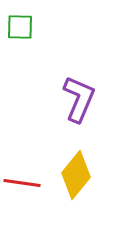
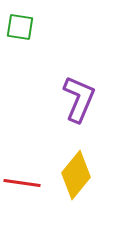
green square: rotated 8 degrees clockwise
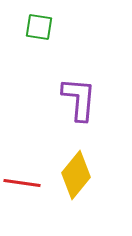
green square: moved 19 px right
purple L-shape: rotated 18 degrees counterclockwise
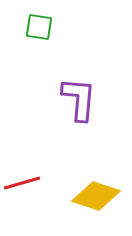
yellow diamond: moved 20 px right, 21 px down; rotated 69 degrees clockwise
red line: rotated 24 degrees counterclockwise
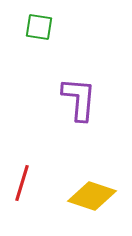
red line: rotated 57 degrees counterclockwise
yellow diamond: moved 4 px left
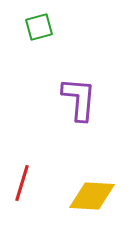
green square: rotated 24 degrees counterclockwise
yellow diamond: rotated 15 degrees counterclockwise
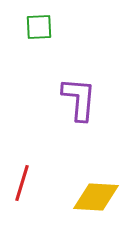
green square: rotated 12 degrees clockwise
yellow diamond: moved 4 px right, 1 px down
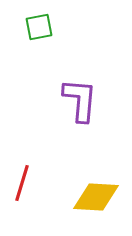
green square: rotated 8 degrees counterclockwise
purple L-shape: moved 1 px right, 1 px down
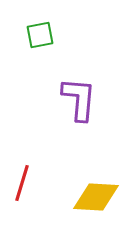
green square: moved 1 px right, 8 px down
purple L-shape: moved 1 px left, 1 px up
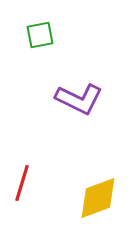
purple L-shape: rotated 111 degrees clockwise
yellow diamond: moved 2 px right, 1 px down; rotated 24 degrees counterclockwise
